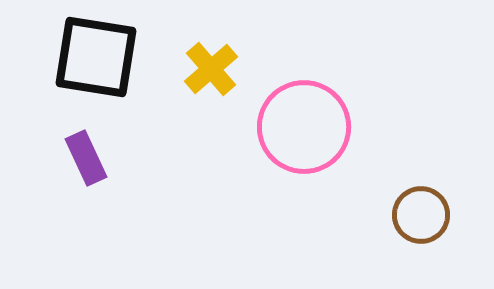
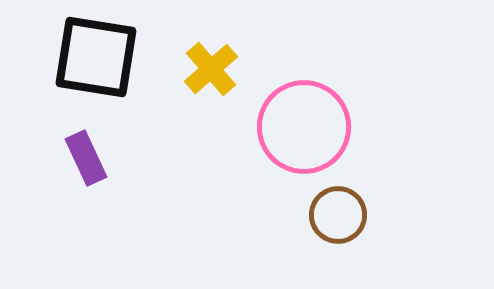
brown circle: moved 83 px left
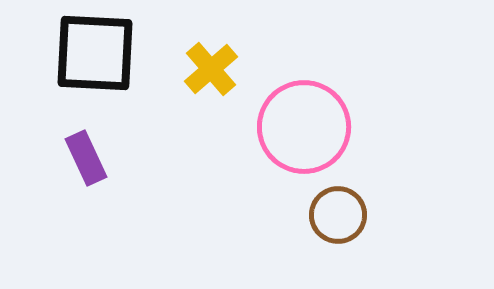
black square: moved 1 px left, 4 px up; rotated 6 degrees counterclockwise
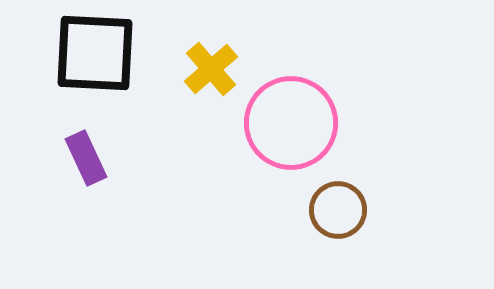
pink circle: moved 13 px left, 4 px up
brown circle: moved 5 px up
